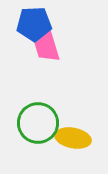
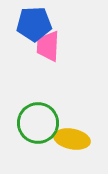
pink trapezoid: moved 1 px right, 1 px up; rotated 20 degrees clockwise
yellow ellipse: moved 1 px left, 1 px down
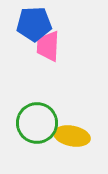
green circle: moved 1 px left
yellow ellipse: moved 3 px up
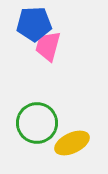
pink trapezoid: rotated 12 degrees clockwise
yellow ellipse: moved 7 px down; rotated 36 degrees counterclockwise
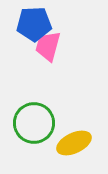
green circle: moved 3 px left
yellow ellipse: moved 2 px right
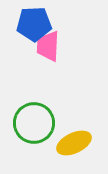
pink trapezoid: rotated 12 degrees counterclockwise
